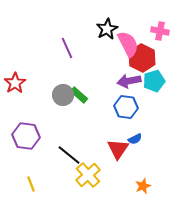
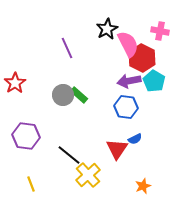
cyan pentagon: rotated 25 degrees counterclockwise
red triangle: moved 1 px left
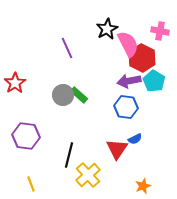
black line: rotated 65 degrees clockwise
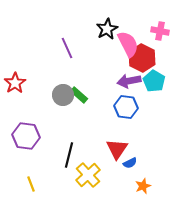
blue semicircle: moved 5 px left, 24 px down
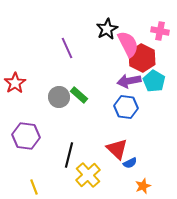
gray circle: moved 4 px left, 2 px down
red triangle: rotated 20 degrees counterclockwise
yellow line: moved 3 px right, 3 px down
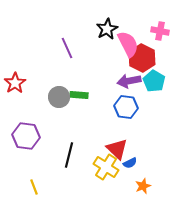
green rectangle: rotated 36 degrees counterclockwise
yellow cross: moved 18 px right, 8 px up; rotated 15 degrees counterclockwise
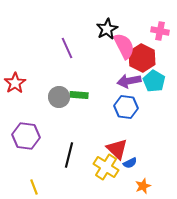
pink semicircle: moved 4 px left, 2 px down
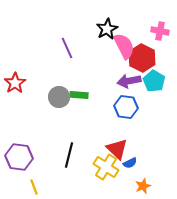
purple hexagon: moved 7 px left, 21 px down
